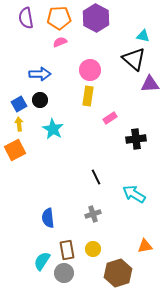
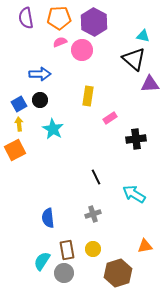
purple hexagon: moved 2 px left, 4 px down
pink circle: moved 8 px left, 20 px up
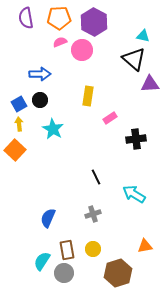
orange square: rotated 20 degrees counterclockwise
blue semicircle: rotated 30 degrees clockwise
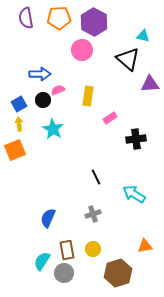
pink semicircle: moved 2 px left, 48 px down
black triangle: moved 6 px left
black circle: moved 3 px right
orange square: rotated 25 degrees clockwise
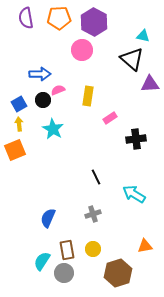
black triangle: moved 4 px right
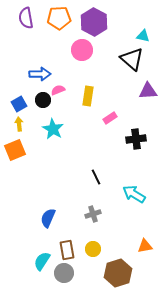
purple triangle: moved 2 px left, 7 px down
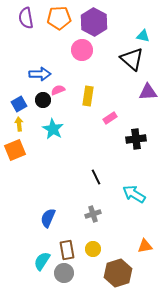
purple triangle: moved 1 px down
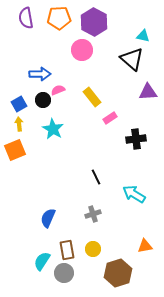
yellow rectangle: moved 4 px right, 1 px down; rotated 48 degrees counterclockwise
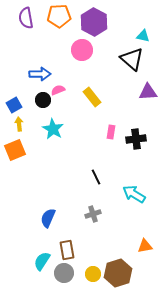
orange pentagon: moved 2 px up
blue square: moved 5 px left, 1 px down
pink rectangle: moved 1 px right, 14 px down; rotated 48 degrees counterclockwise
yellow circle: moved 25 px down
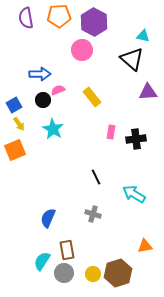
yellow arrow: rotated 152 degrees clockwise
gray cross: rotated 35 degrees clockwise
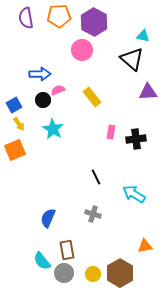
cyan semicircle: rotated 72 degrees counterclockwise
brown hexagon: moved 2 px right; rotated 12 degrees counterclockwise
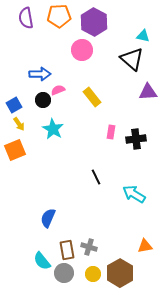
gray cross: moved 4 px left, 33 px down
